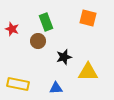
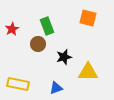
green rectangle: moved 1 px right, 4 px down
red star: rotated 24 degrees clockwise
brown circle: moved 3 px down
blue triangle: rotated 16 degrees counterclockwise
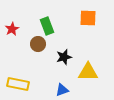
orange square: rotated 12 degrees counterclockwise
blue triangle: moved 6 px right, 2 px down
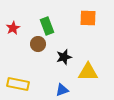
red star: moved 1 px right, 1 px up
